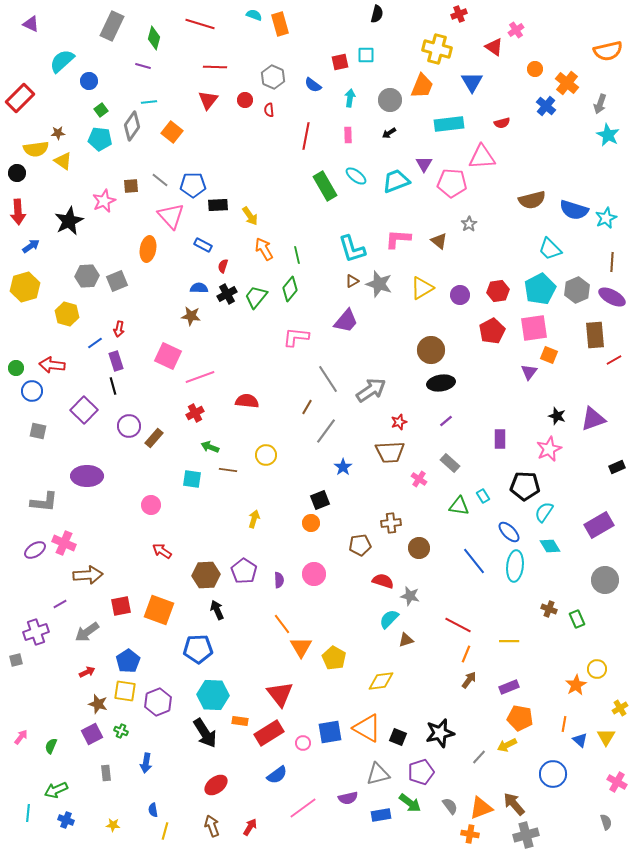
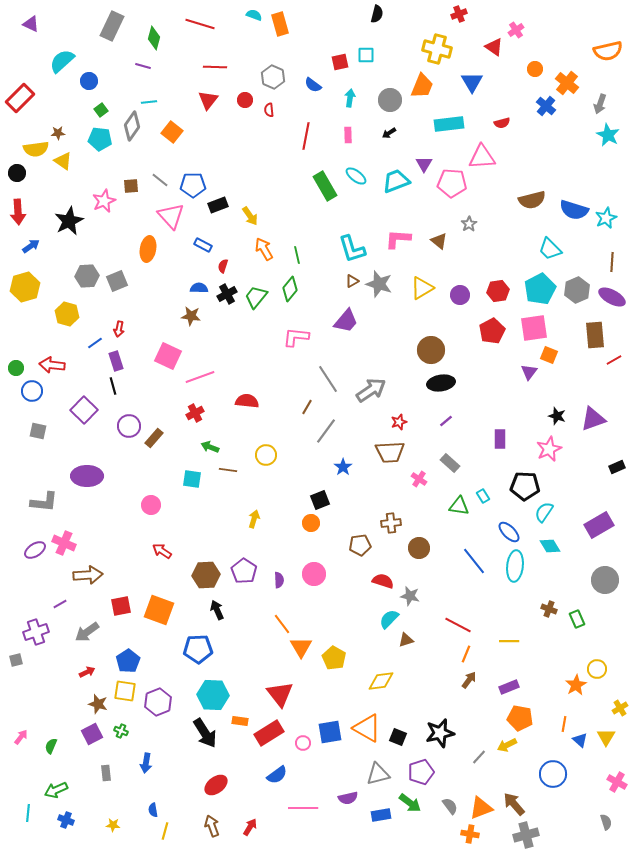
black rectangle at (218, 205): rotated 18 degrees counterclockwise
pink line at (303, 808): rotated 36 degrees clockwise
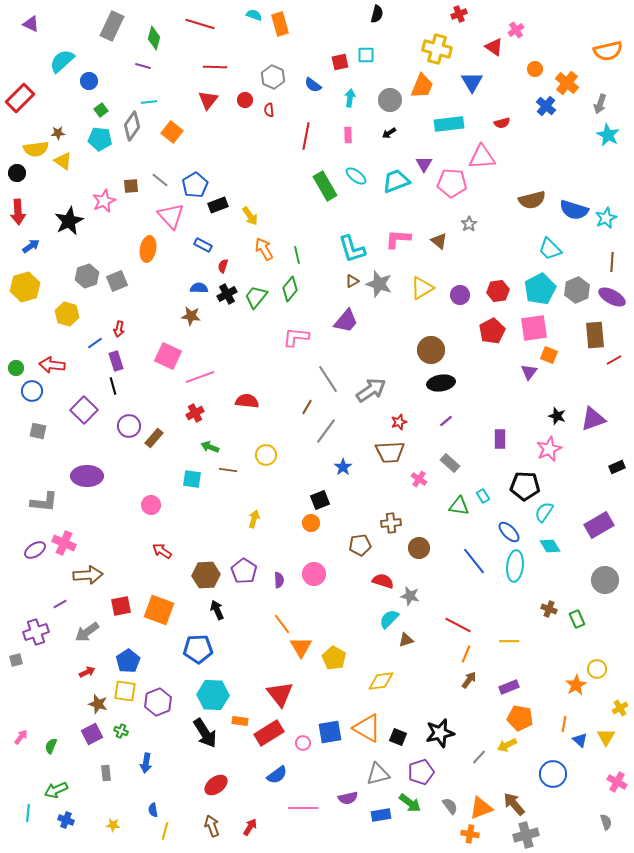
blue pentagon at (193, 185): moved 2 px right; rotated 30 degrees counterclockwise
gray hexagon at (87, 276): rotated 15 degrees counterclockwise
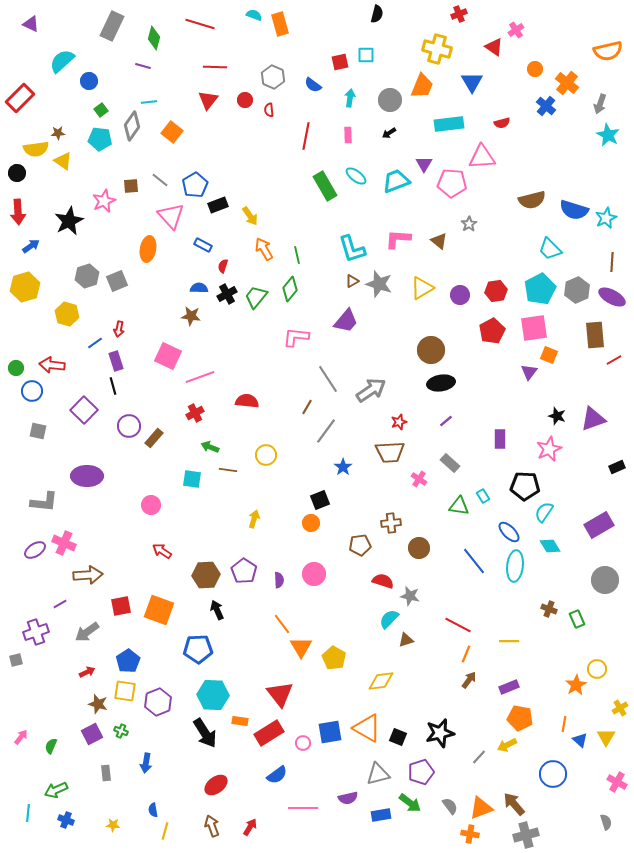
red hexagon at (498, 291): moved 2 px left
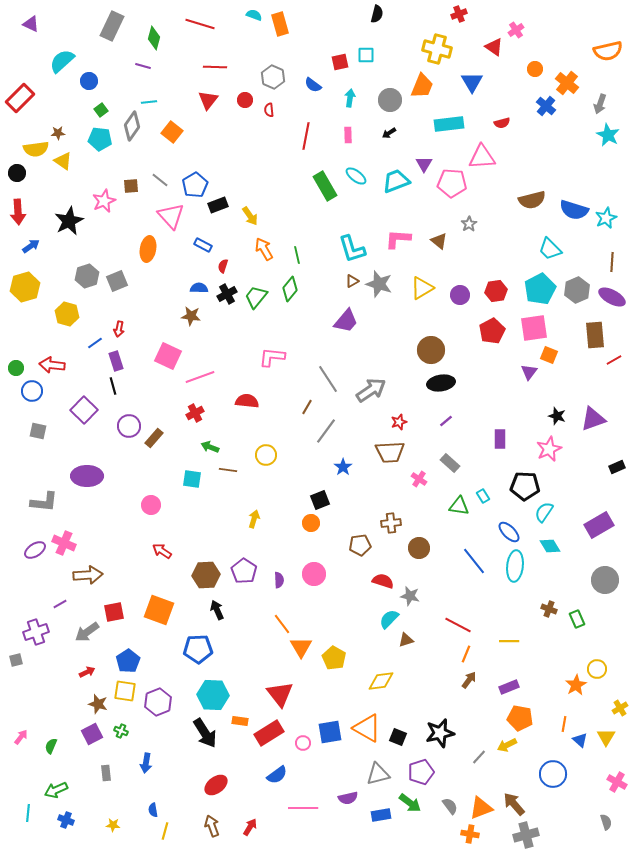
pink L-shape at (296, 337): moved 24 px left, 20 px down
red square at (121, 606): moved 7 px left, 6 px down
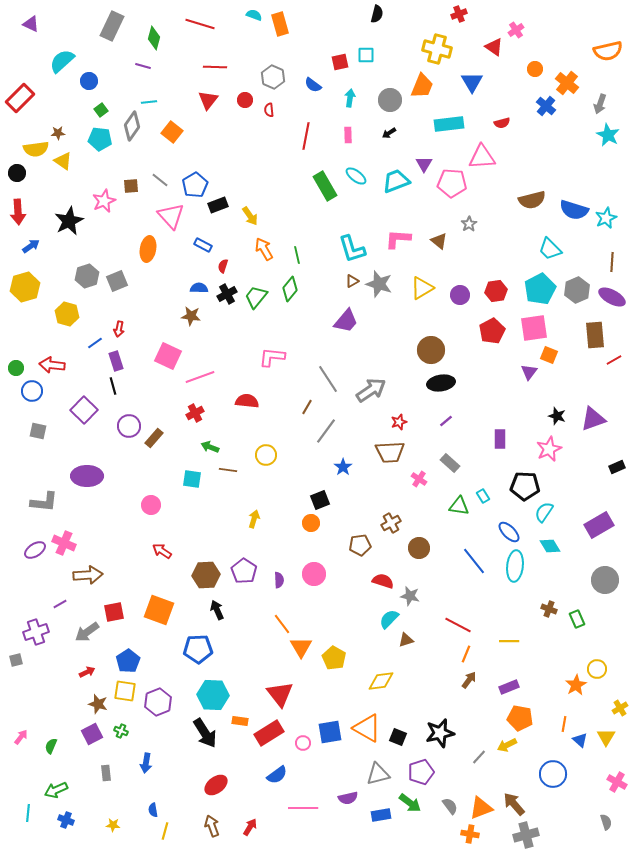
brown cross at (391, 523): rotated 24 degrees counterclockwise
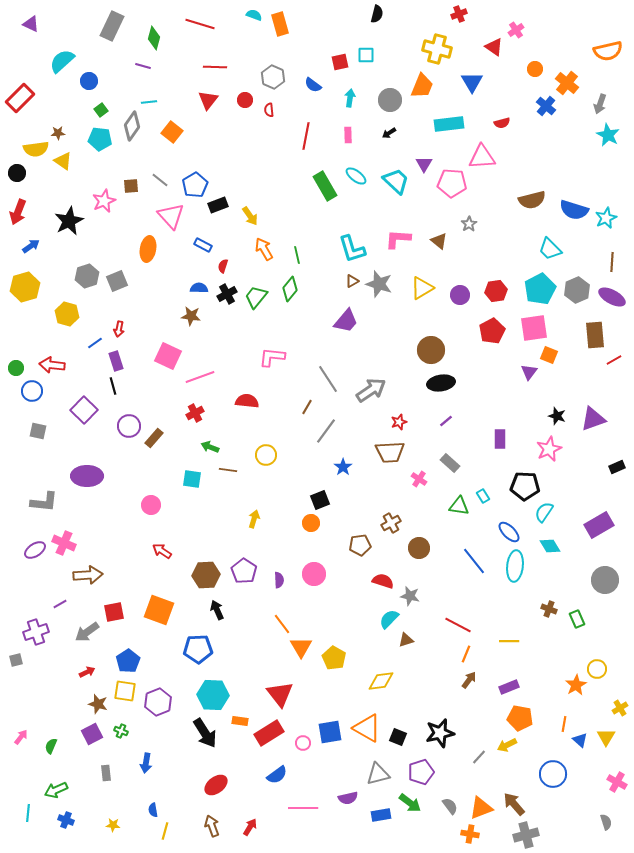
cyan trapezoid at (396, 181): rotated 64 degrees clockwise
red arrow at (18, 212): rotated 25 degrees clockwise
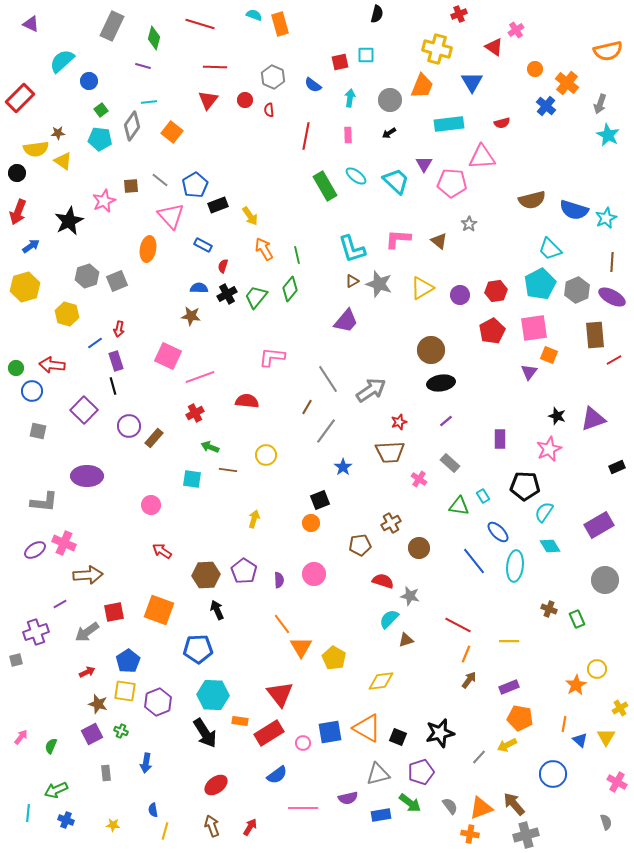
cyan pentagon at (540, 289): moved 5 px up
blue ellipse at (509, 532): moved 11 px left
